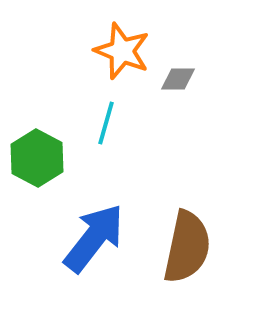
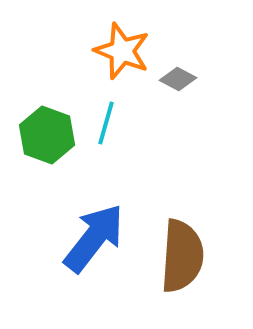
gray diamond: rotated 27 degrees clockwise
green hexagon: moved 10 px right, 23 px up; rotated 8 degrees counterclockwise
brown semicircle: moved 5 px left, 9 px down; rotated 8 degrees counterclockwise
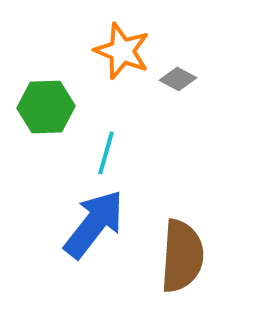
cyan line: moved 30 px down
green hexagon: moved 1 px left, 28 px up; rotated 22 degrees counterclockwise
blue arrow: moved 14 px up
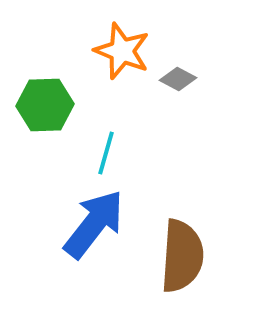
green hexagon: moved 1 px left, 2 px up
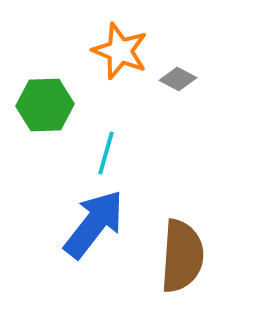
orange star: moved 2 px left
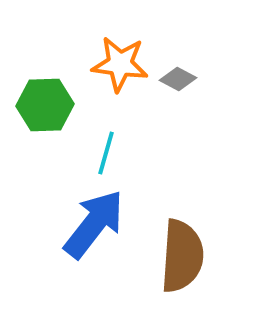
orange star: moved 13 px down; rotated 14 degrees counterclockwise
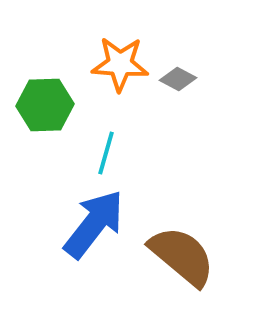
orange star: rotated 4 degrees counterclockwise
brown semicircle: rotated 54 degrees counterclockwise
